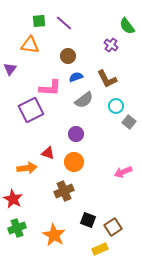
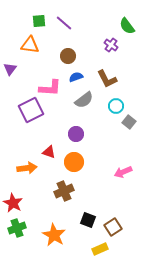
red triangle: moved 1 px right, 1 px up
red star: moved 4 px down
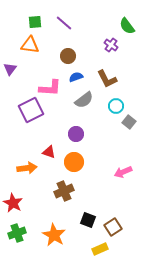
green square: moved 4 px left, 1 px down
green cross: moved 5 px down
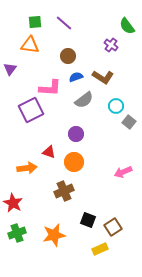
brown L-shape: moved 4 px left, 2 px up; rotated 30 degrees counterclockwise
orange star: rotated 30 degrees clockwise
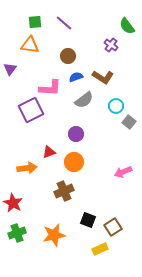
red triangle: rotated 40 degrees counterclockwise
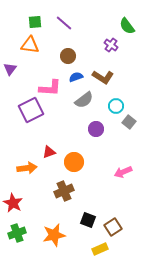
purple circle: moved 20 px right, 5 px up
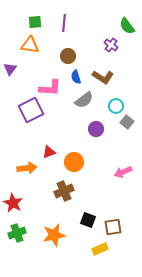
purple line: rotated 54 degrees clockwise
blue semicircle: rotated 88 degrees counterclockwise
gray square: moved 2 px left
brown square: rotated 24 degrees clockwise
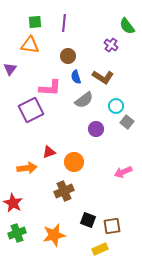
brown square: moved 1 px left, 1 px up
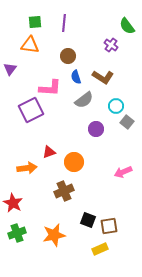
brown square: moved 3 px left
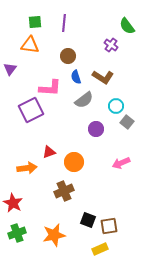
pink arrow: moved 2 px left, 9 px up
